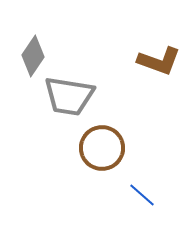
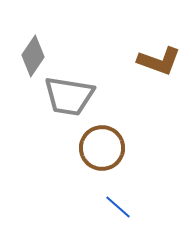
blue line: moved 24 px left, 12 px down
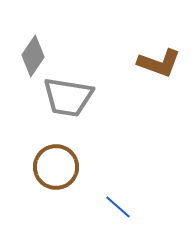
brown L-shape: moved 2 px down
gray trapezoid: moved 1 px left, 1 px down
brown circle: moved 46 px left, 19 px down
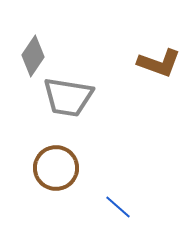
brown circle: moved 1 px down
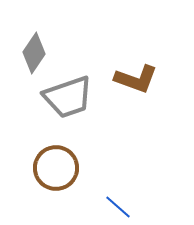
gray diamond: moved 1 px right, 3 px up
brown L-shape: moved 23 px left, 16 px down
gray trapezoid: rotated 28 degrees counterclockwise
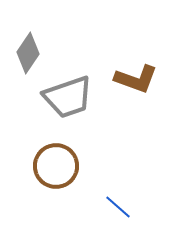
gray diamond: moved 6 px left
brown circle: moved 2 px up
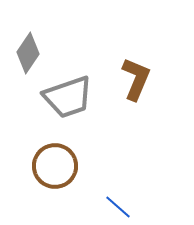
brown L-shape: rotated 87 degrees counterclockwise
brown circle: moved 1 px left
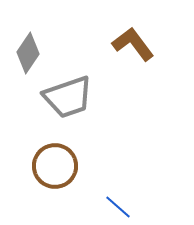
brown L-shape: moved 3 px left, 35 px up; rotated 60 degrees counterclockwise
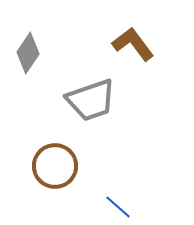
gray trapezoid: moved 23 px right, 3 px down
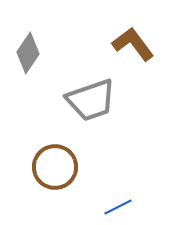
brown circle: moved 1 px down
blue line: rotated 68 degrees counterclockwise
